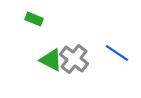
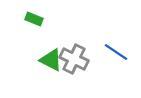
blue line: moved 1 px left, 1 px up
gray cross: rotated 12 degrees counterclockwise
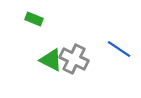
blue line: moved 3 px right, 3 px up
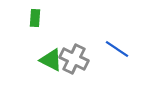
green rectangle: moved 1 px right, 1 px up; rotated 72 degrees clockwise
blue line: moved 2 px left
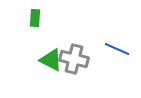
blue line: rotated 10 degrees counterclockwise
gray cross: rotated 12 degrees counterclockwise
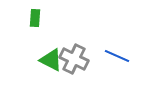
blue line: moved 7 px down
gray cross: rotated 12 degrees clockwise
